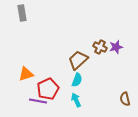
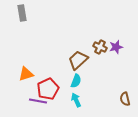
cyan semicircle: moved 1 px left, 1 px down
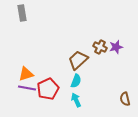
purple line: moved 11 px left, 13 px up
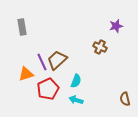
gray rectangle: moved 14 px down
purple star: moved 21 px up
brown trapezoid: moved 21 px left
purple line: moved 15 px right, 26 px up; rotated 54 degrees clockwise
cyan arrow: rotated 48 degrees counterclockwise
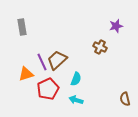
cyan semicircle: moved 2 px up
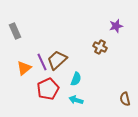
gray rectangle: moved 7 px left, 4 px down; rotated 14 degrees counterclockwise
orange triangle: moved 2 px left, 6 px up; rotated 21 degrees counterclockwise
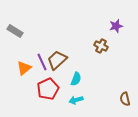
gray rectangle: rotated 35 degrees counterclockwise
brown cross: moved 1 px right, 1 px up
cyan arrow: rotated 32 degrees counterclockwise
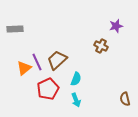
gray rectangle: moved 2 px up; rotated 35 degrees counterclockwise
purple line: moved 5 px left
cyan arrow: rotated 96 degrees counterclockwise
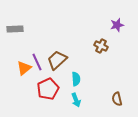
purple star: moved 1 px right, 1 px up
cyan semicircle: rotated 24 degrees counterclockwise
brown semicircle: moved 8 px left
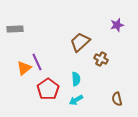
brown cross: moved 13 px down
brown trapezoid: moved 23 px right, 18 px up
red pentagon: rotated 10 degrees counterclockwise
cyan arrow: rotated 80 degrees clockwise
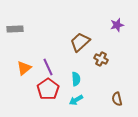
purple line: moved 11 px right, 5 px down
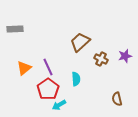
purple star: moved 8 px right, 31 px down
cyan arrow: moved 17 px left, 5 px down
